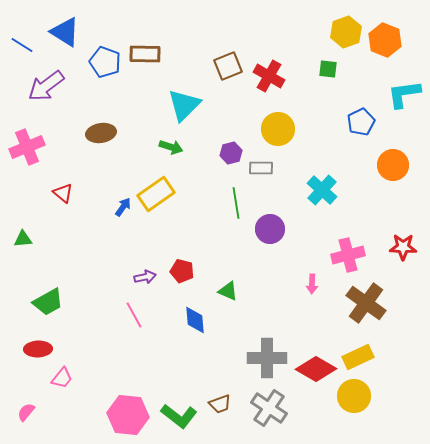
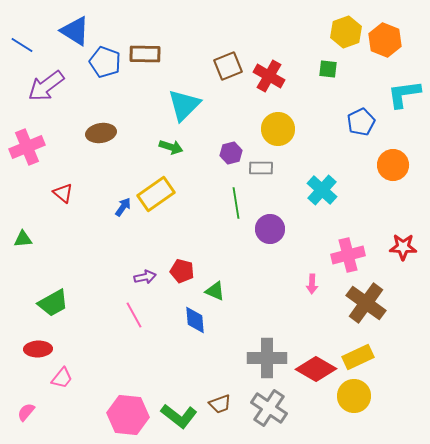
blue triangle at (65, 32): moved 10 px right, 1 px up
green triangle at (228, 291): moved 13 px left
green trapezoid at (48, 302): moved 5 px right, 1 px down
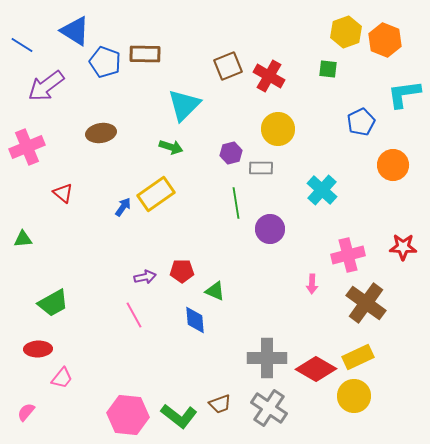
red pentagon at (182, 271): rotated 15 degrees counterclockwise
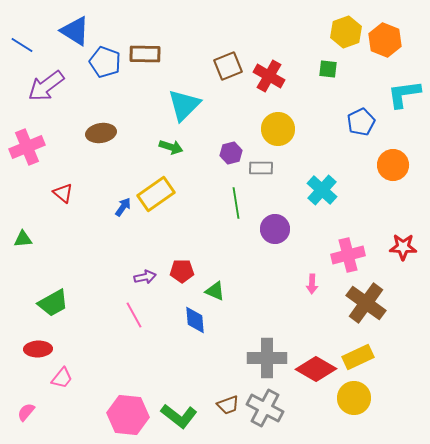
purple circle at (270, 229): moved 5 px right
yellow circle at (354, 396): moved 2 px down
brown trapezoid at (220, 404): moved 8 px right, 1 px down
gray cross at (269, 408): moved 4 px left; rotated 6 degrees counterclockwise
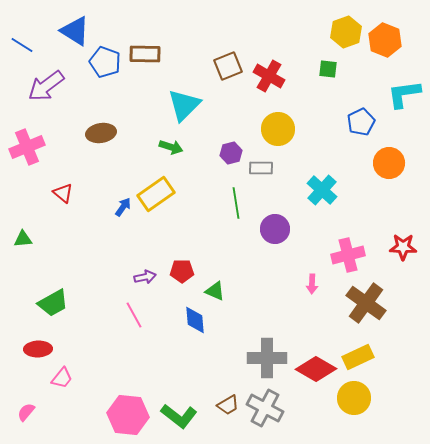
orange circle at (393, 165): moved 4 px left, 2 px up
brown trapezoid at (228, 405): rotated 10 degrees counterclockwise
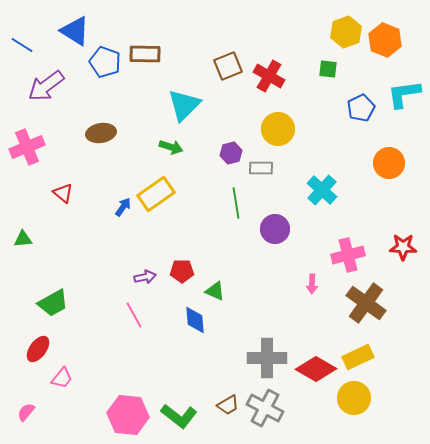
blue pentagon at (361, 122): moved 14 px up
red ellipse at (38, 349): rotated 52 degrees counterclockwise
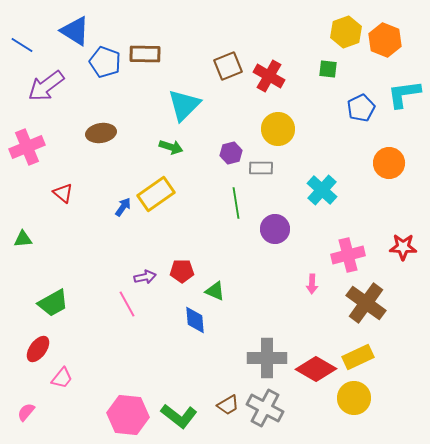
pink line at (134, 315): moved 7 px left, 11 px up
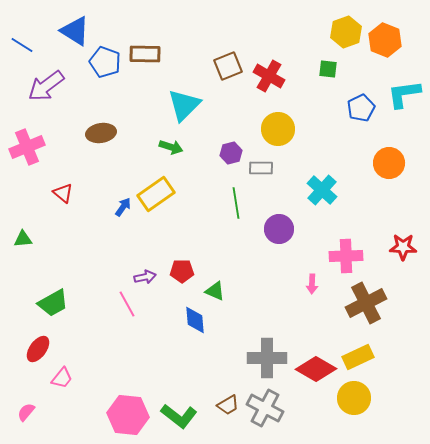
purple circle at (275, 229): moved 4 px right
pink cross at (348, 255): moved 2 px left, 1 px down; rotated 12 degrees clockwise
brown cross at (366, 303): rotated 27 degrees clockwise
